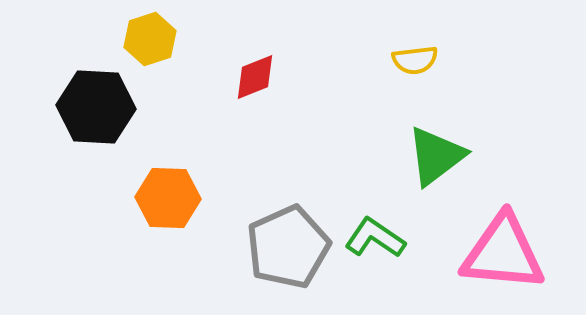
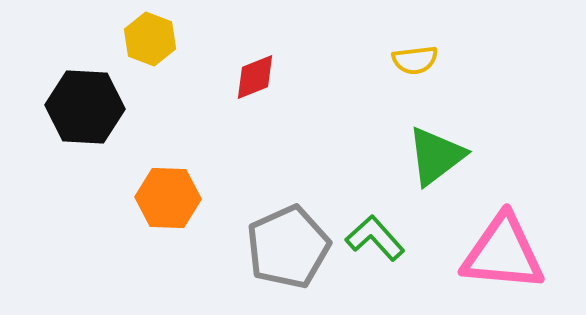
yellow hexagon: rotated 21 degrees counterclockwise
black hexagon: moved 11 px left
green L-shape: rotated 14 degrees clockwise
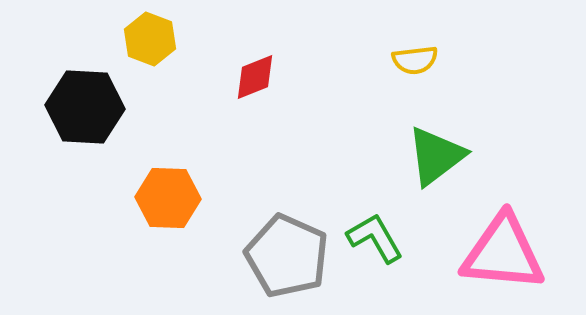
green L-shape: rotated 12 degrees clockwise
gray pentagon: moved 1 px left, 9 px down; rotated 24 degrees counterclockwise
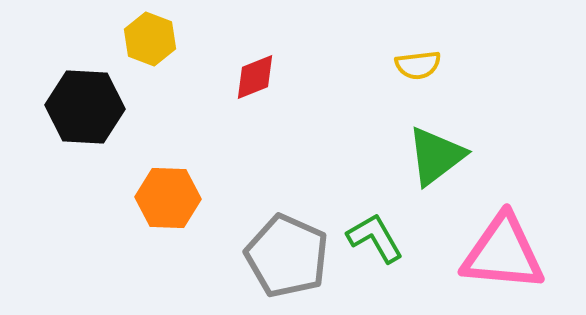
yellow semicircle: moved 3 px right, 5 px down
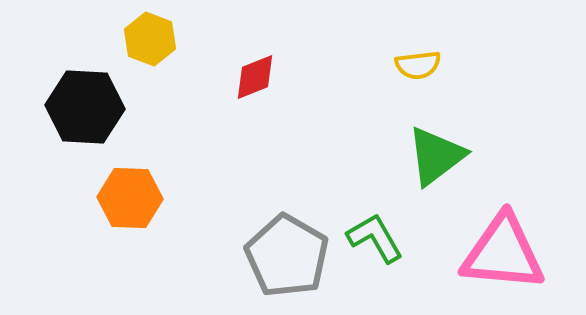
orange hexagon: moved 38 px left
gray pentagon: rotated 6 degrees clockwise
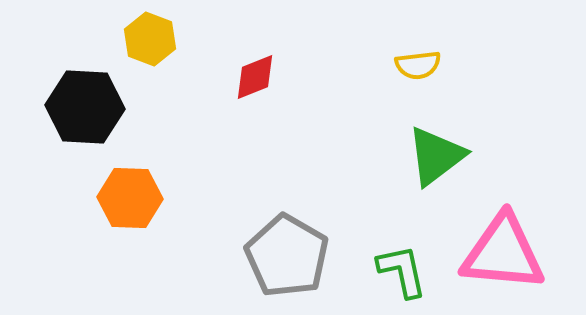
green L-shape: moved 27 px right, 33 px down; rotated 18 degrees clockwise
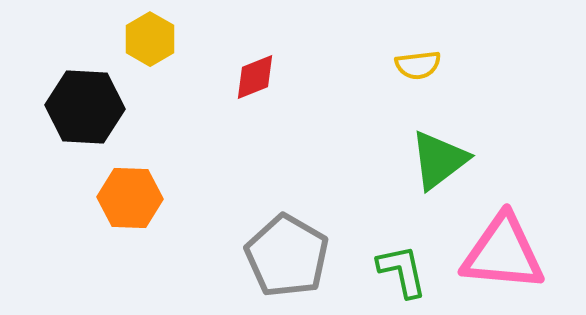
yellow hexagon: rotated 9 degrees clockwise
green triangle: moved 3 px right, 4 px down
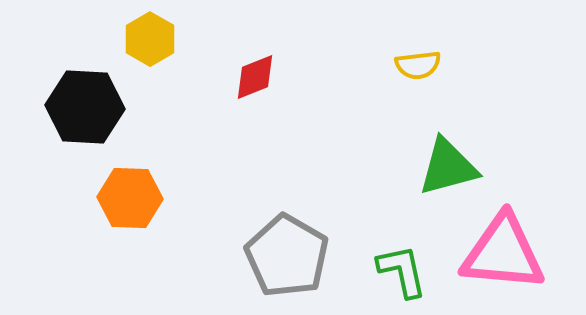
green triangle: moved 9 px right, 7 px down; rotated 22 degrees clockwise
